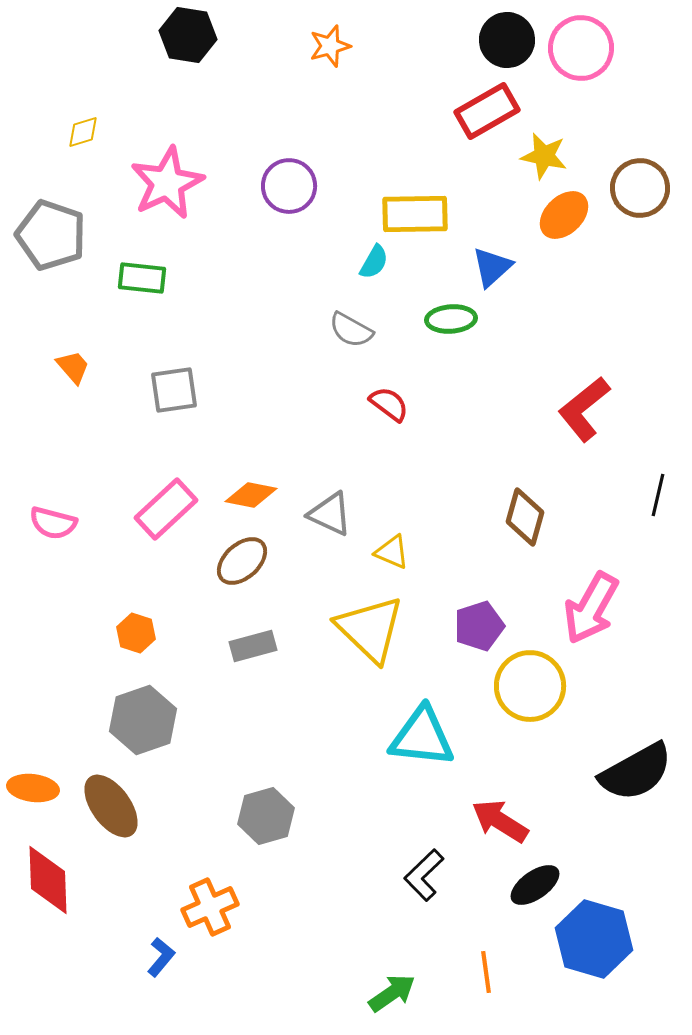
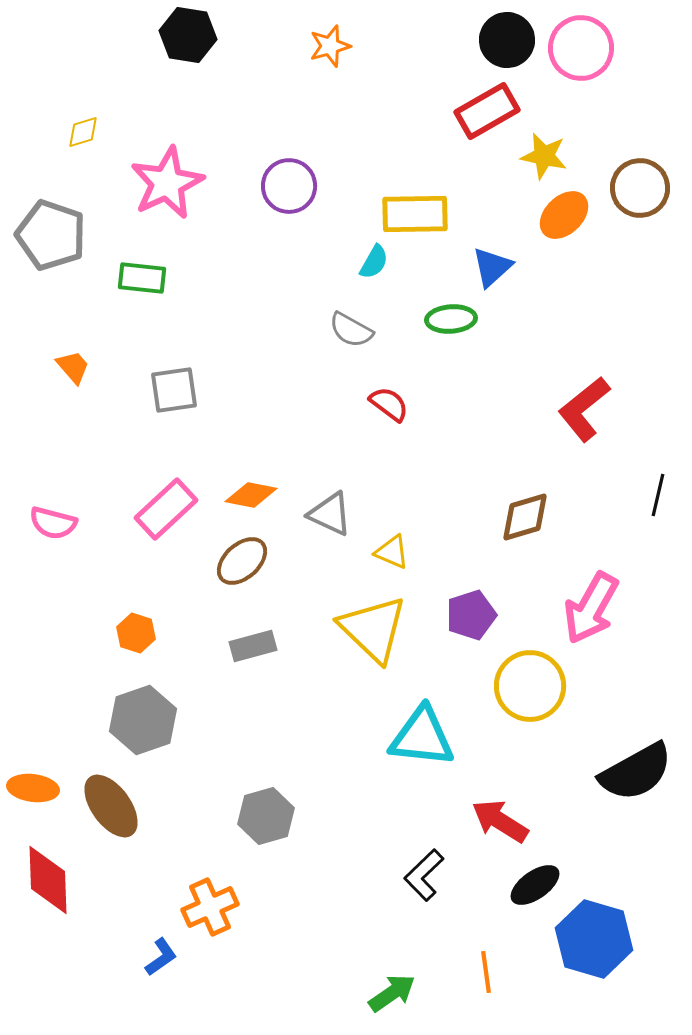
brown diamond at (525, 517): rotated 58 degrees clockwise
purple pentagon at (479, 626): moved 8 px left, 11 px up
yellow triangle at (370, 629): moved 3 px right
blue L-shape at (161, 957): rotated 15 degrees clockwise
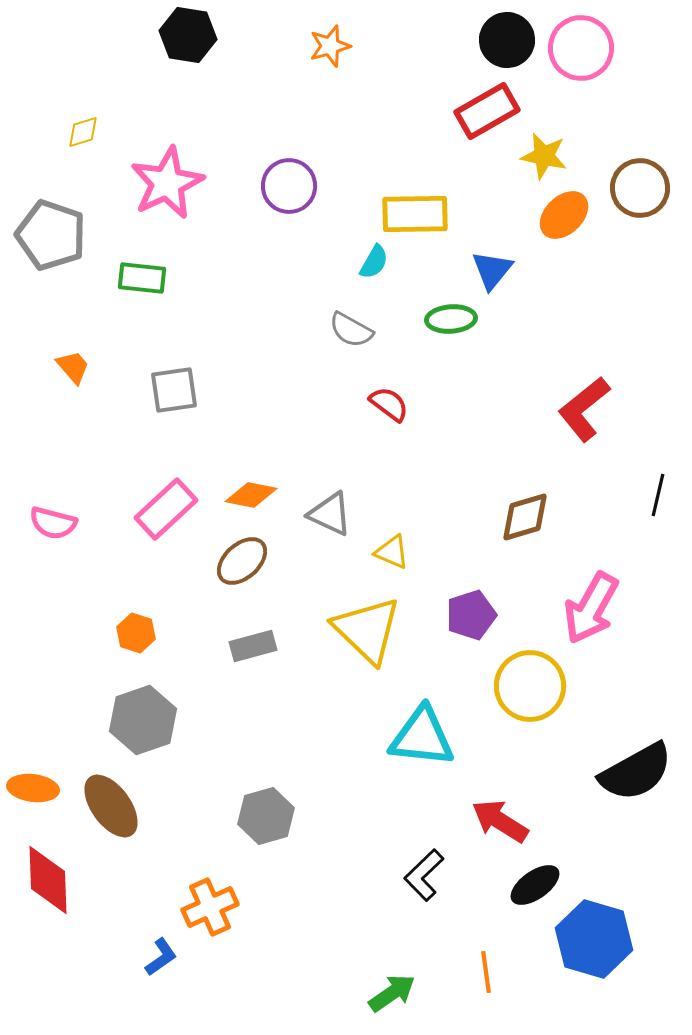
blue triangle at (492, 267): moved 3 px down; rotated 9 degrees counterclockwise
yellow triangle at (373, 629): moved 6 px left, 1 px down
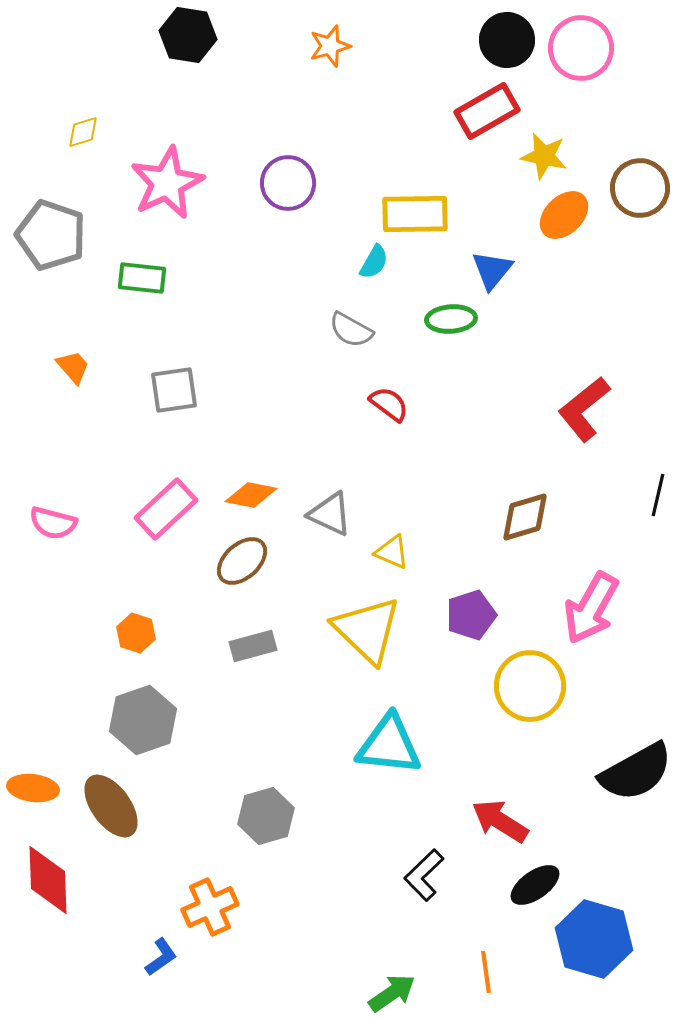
purple circle at (289, 186): moved 1 px left, 3 px up
cyan triangle at (422, 737): moved 33 px left, 8 px down
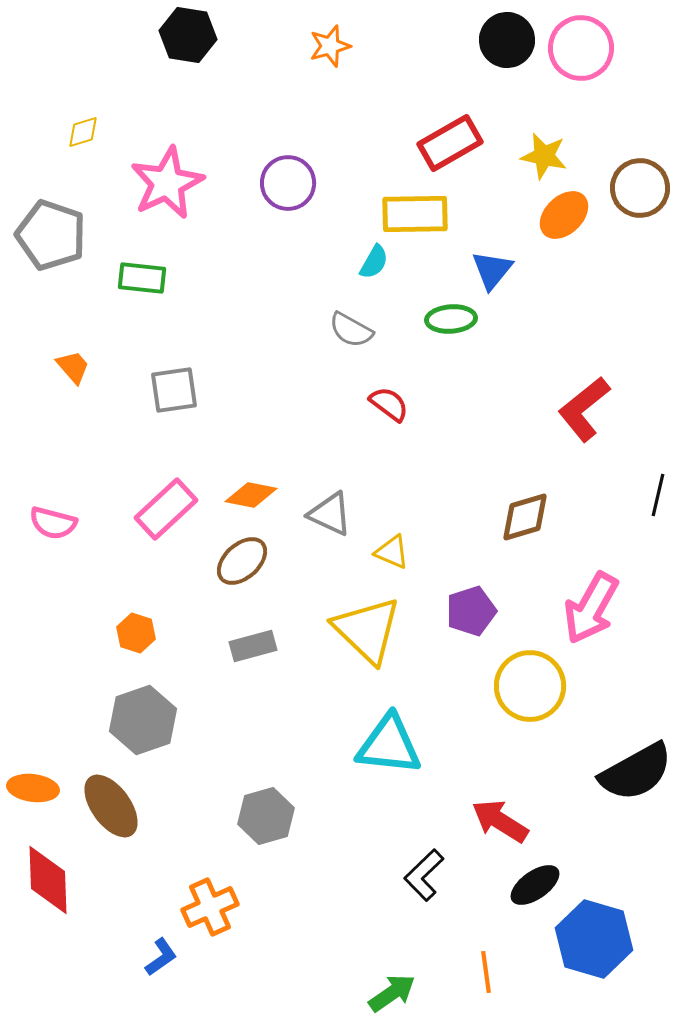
red rectangle at (487, 111): moved 37 px left, 32 px down
purple pentagon at (471, 615): moved 4 px up
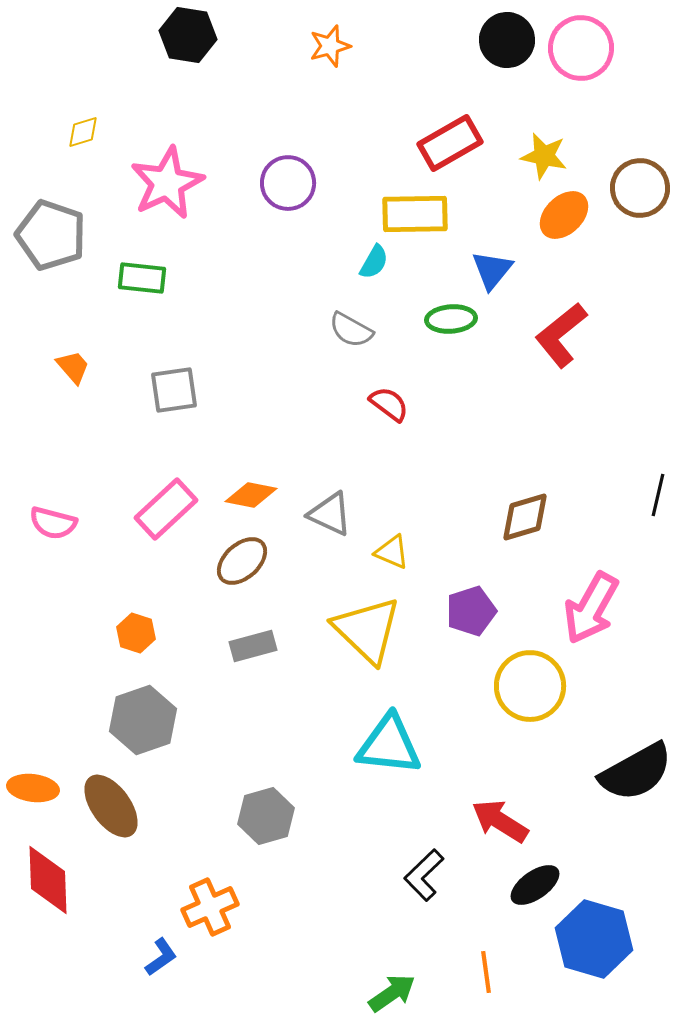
red L-shape at (584, 409): moved 23 px left, 74 px up
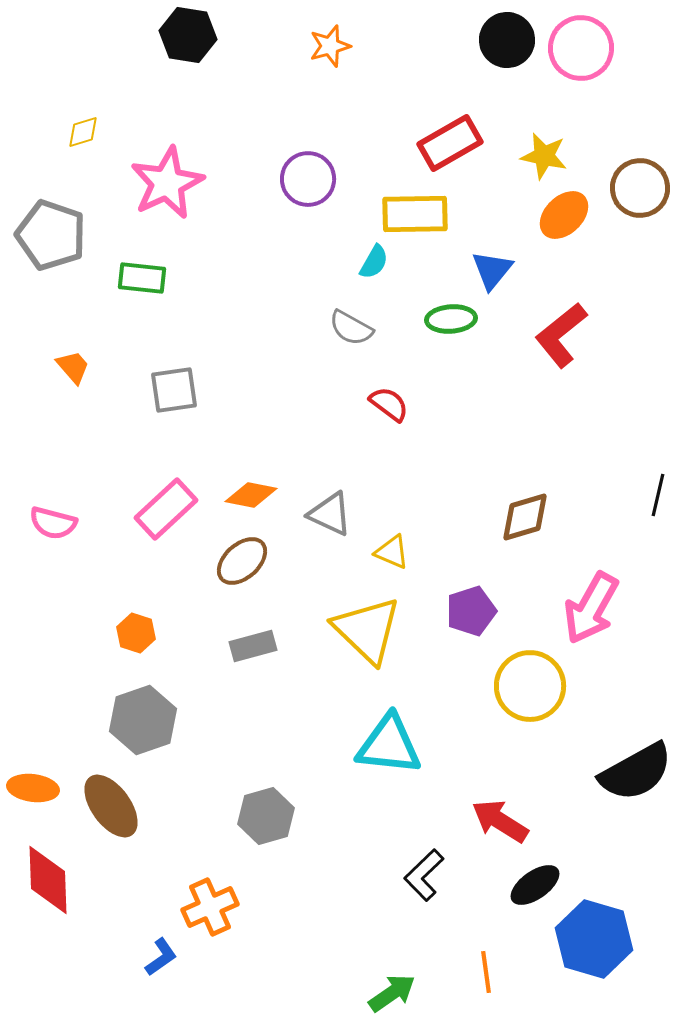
purple circle at (288, 183): moved 20 px right, 4 px up
gray semicircle at (351, 330): moved 2 px up
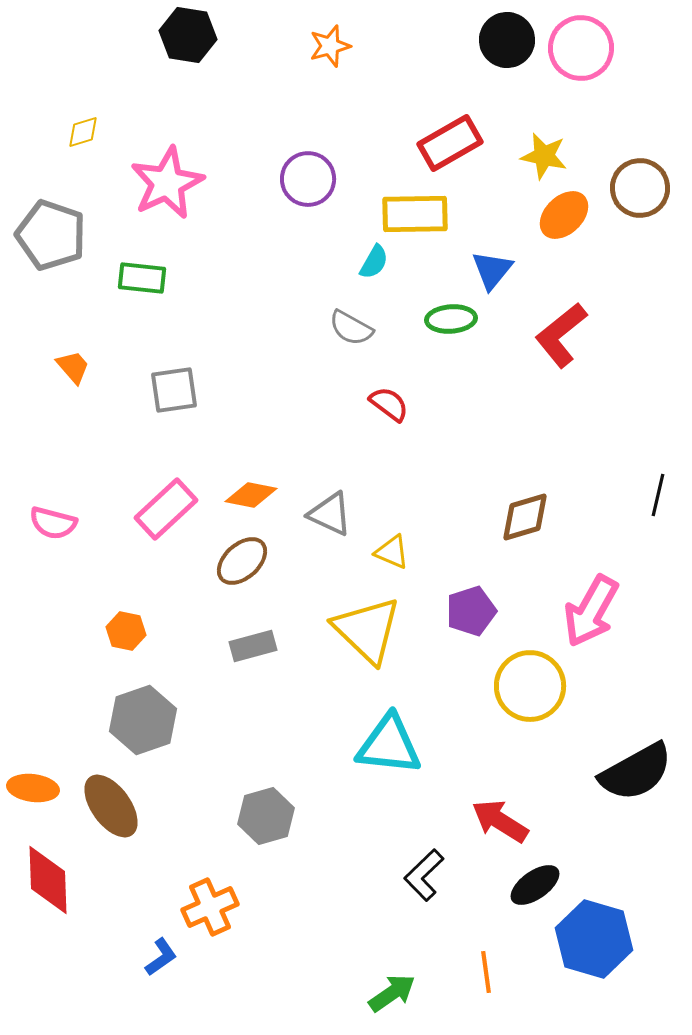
pink arrow at (591, 608): moved 3 px down
orange hexagon at (136, 633): moved 10 px left, 2 px up; rotated 6 degrees counterclockwise
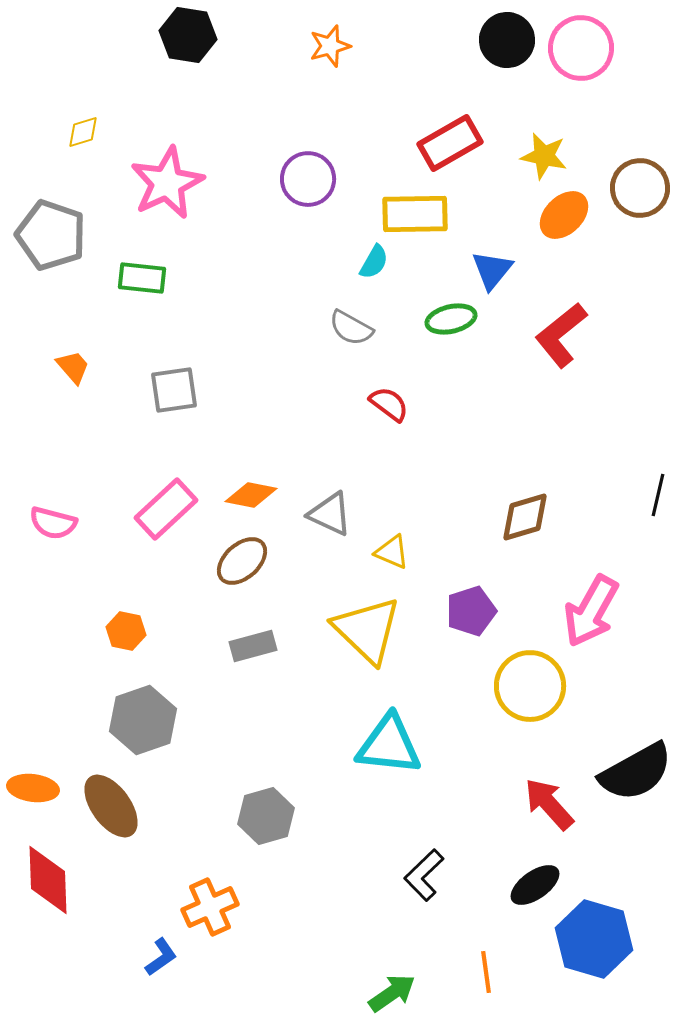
green ellipse at (451, 319): rotated 9 degrees counterclockwise
red arrow at (500, 821): moved 49 px right, 17 px up; rotated 16 degrees clockwise
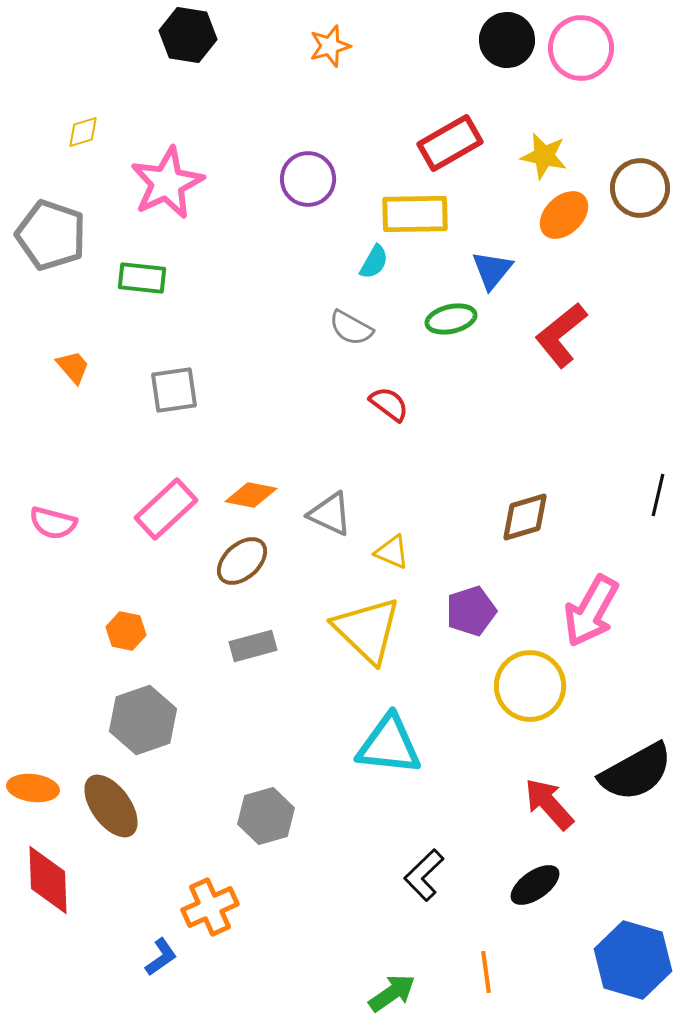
blue hexagon at (594, 939): moved 39 px right, 21 px down
